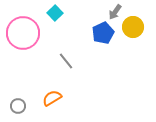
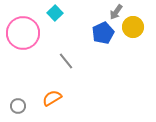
gray arrow: moved 1 px right
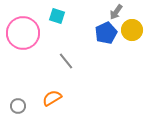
cyan square: moved 2 px right, 3 px down; rotated 28 degrees counterclockwise
yellow circle: moved 1 px left, 3 px down
blue pentagon: moved 3 px right
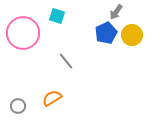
yellow circle: moved 5 px down
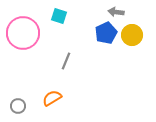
gray arrow: rotated 63 degrees clockwise
cyan square: moved 2 px right
gray line: rotated 60 degrees clockwise
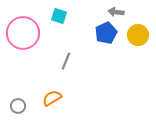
yellow circle: moved 6 px right
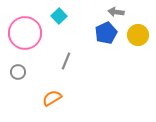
cyan square: rotated 28 degrees clockwise
pink circle: moved 2 px right
gray circle: moved 34 px up
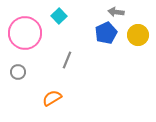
gray line: moved 1 px right, 1 px up
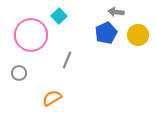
pink circle: moved 6 px right, 2 px down
gray circle: moved 1 px right, 1 px down
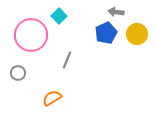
yellow circle: moved 1 px left, 1 px up
gray circle: moved 1 px left
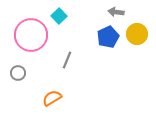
blue pentagon: moved 2 px right, 4 px down
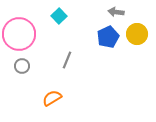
pink circle: moved 12 px left, 1 px up
gray circle: moved 4 px right, 7 px up
